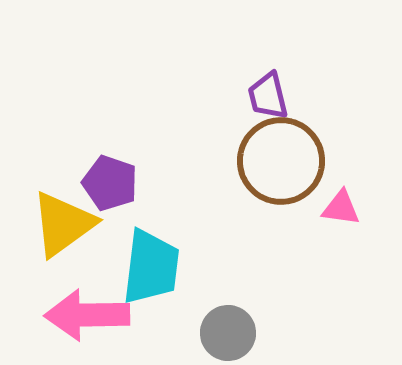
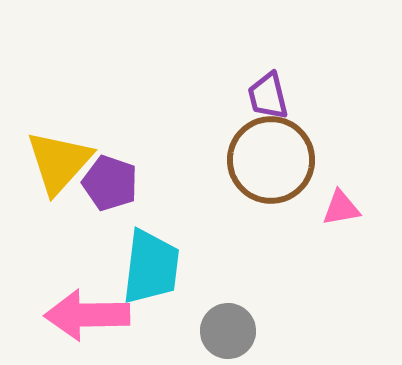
brown circle: moved 10 px left, 1 px up
pink triangle: rotated 18 degrees counterclockwise
yellow triangle: moved 4 px left, 62 px up; rotated 12 degrees counterclockwise
gray circle: moved 2 px up
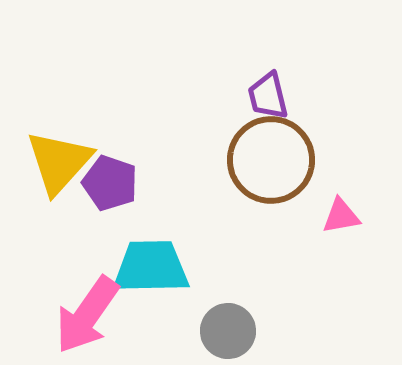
pink triangle: moved 8 px down
cyan trapezoid: rotated 98 degrees counterclockwise
pink arrow: rotated 54 degrees counterclockwise
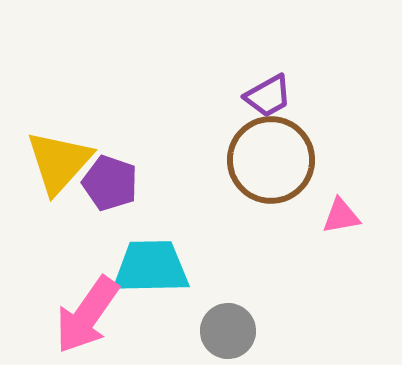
purple trapezoid: rotated 105 degrees counterclockwise
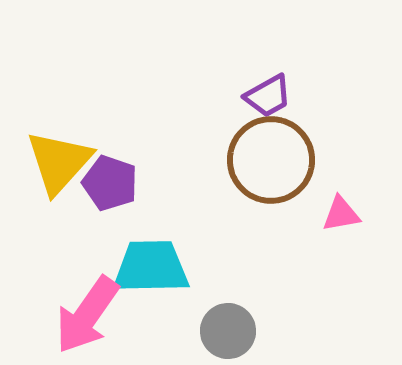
pink triangle: moved 2 px up
